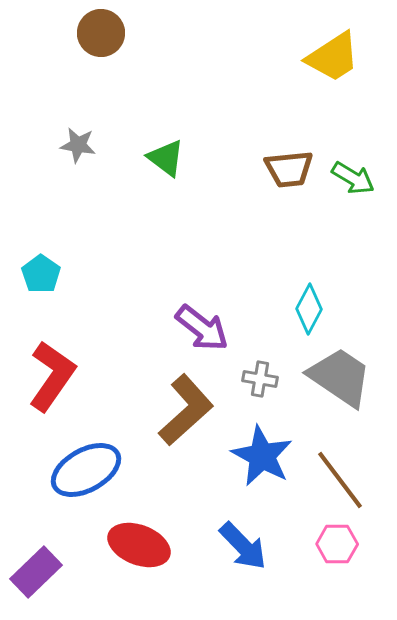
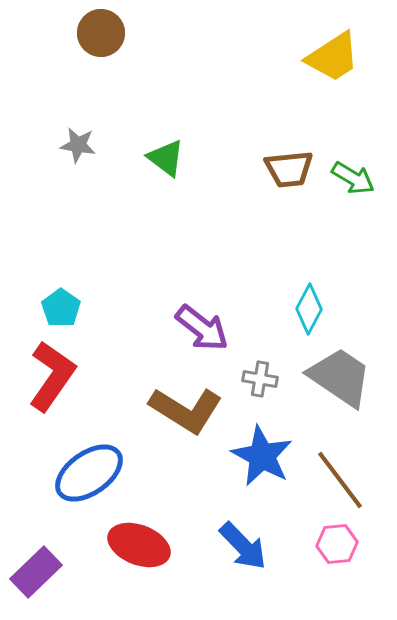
cyan pentagon: moved 20 px right, 34 px down
brown L-shape: rotated 74 degrees clockwise
blue ellipse: moved 3 px right, 3 px down; rotated 6 degrees counterclockwise
pink hexagon: rotated 6 degrees counterclockwise
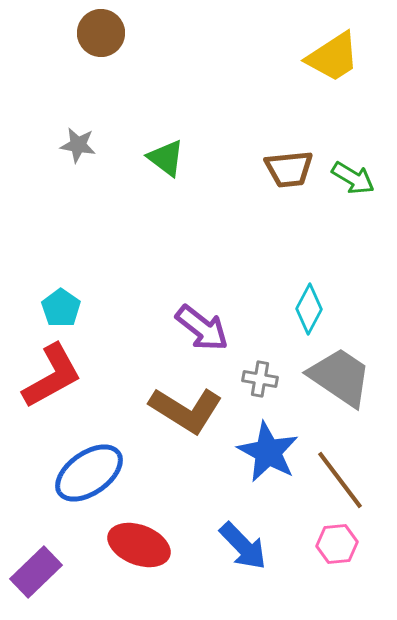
red L-shape: rotated 26 degrees clockwise
blue star: moved 6 px right, 4 px up
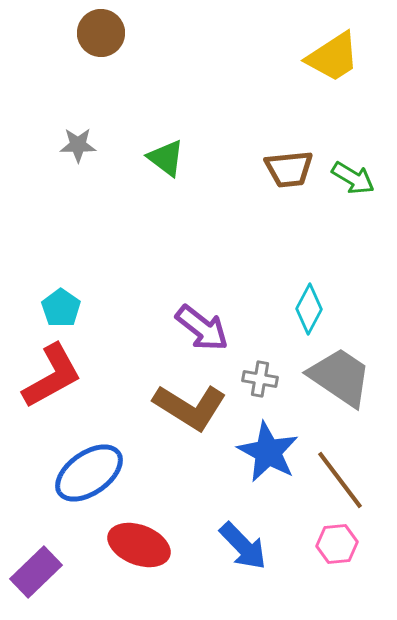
gray star: rotated 9 degrees counterclockwise
brown L-shape: moved 4 px right, 3 px up
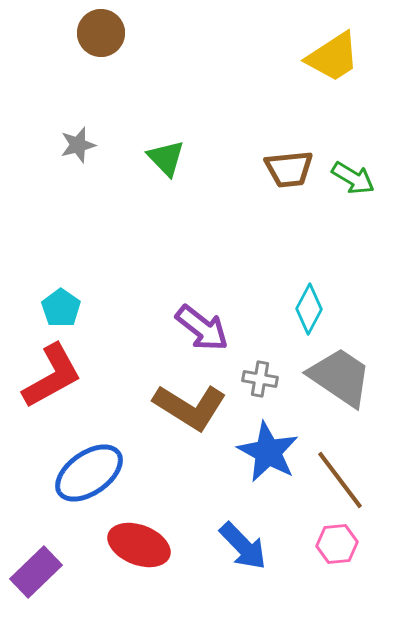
gray star: rotated 15 degrees counterclockwise
green triangle: rotated 9 degrees clockwise
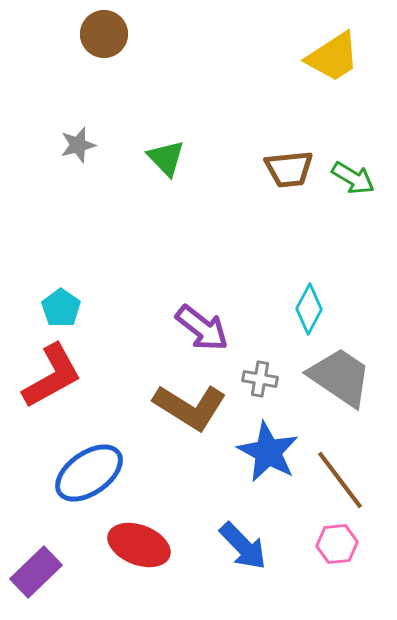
brown circle: moved 3 px right, 1 px down
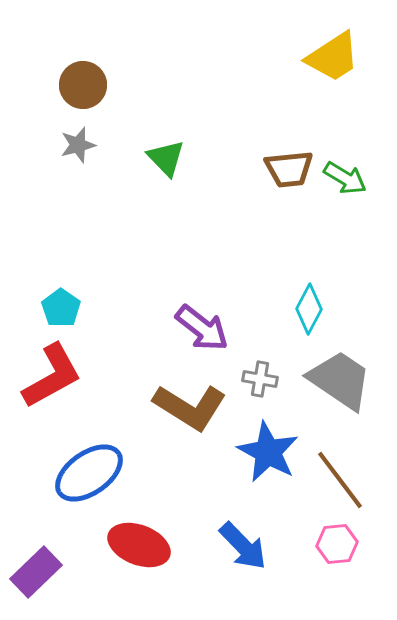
brown circle: moved 21 px left, 51 px down
green arrow: moved 8 px left
gray trapezoid: moved 3 px down
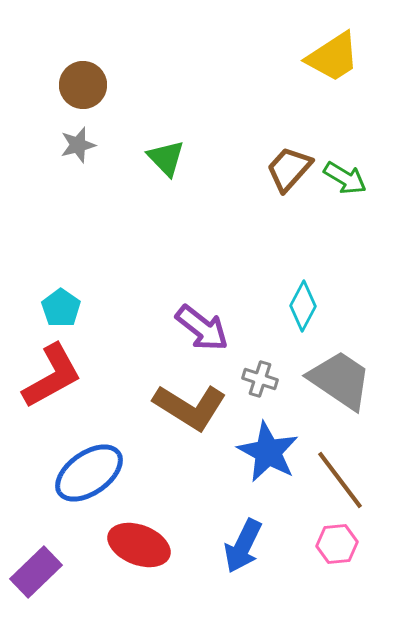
brown trapezoid: rotated 138 degrees clockwise
cyan diamond: moved 6 px left, 3 px up
gray cross: rotated 8 degrees clockwise
blue arrow: rotated 70 degrees clockwise
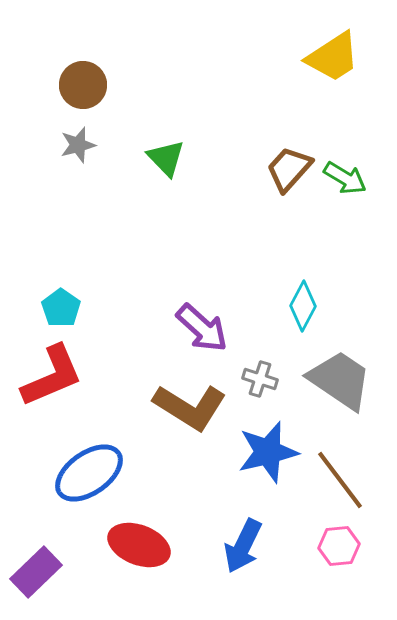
purple arrow: rotated 4 degrees clockwise
red L-shape: rotated 6 degrees clockwise
blue star: rotated 30 degrees clockwise
pink hexagon: moved 2 px right, 2 px down
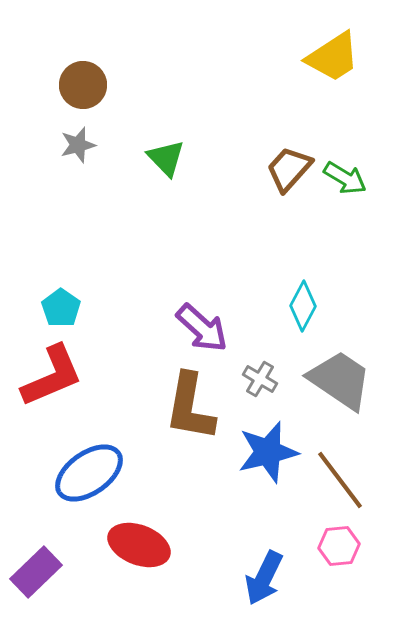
gray cross: rotated 12 degrees clockwise
brown L-shape: rotated 68 degrees clockwise
blue arrow: moved 21 px right, 32 px down
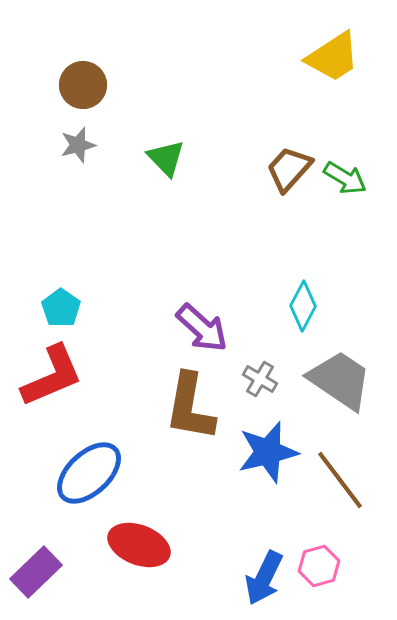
blue ellipse: rotated 8 degrees counterclockwise
pink hexagon: moved 20 px left, 20 px down; rotated 9 degrees counterclockwise
